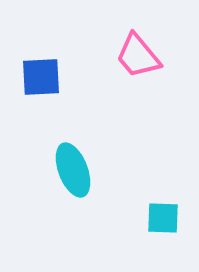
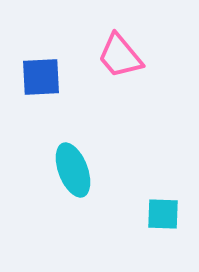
pink trapezoid: moved 18 px left
cyan square: moved 4 px up
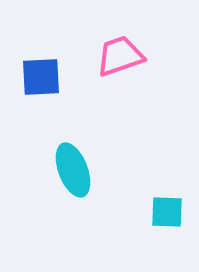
pink trapezoid: rotated 111 degrees clockwise
cyan square: moved 4 px right, 2 px up
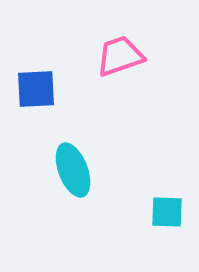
blue square: moved 5 px left, 12 px down
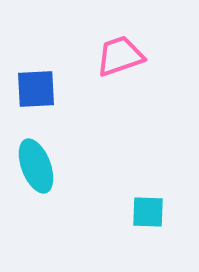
cyan ellipse: moved 37 px left, 4 px up
cyan square: moved 19 px left
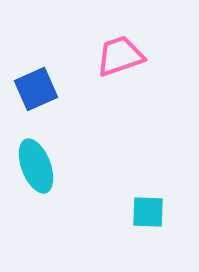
blue square: rotated 21 degrees counterclockwise
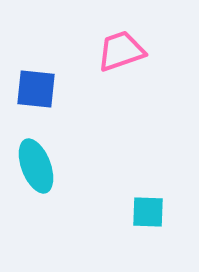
pink trapezoid: moved 1 px right, 5 px up
blue square: rotated 30 degrees clockwise
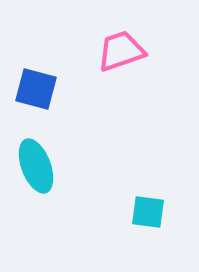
blue square: rotated 9 degrees clockwise
cyan square: rotated 6 degrees clockwise
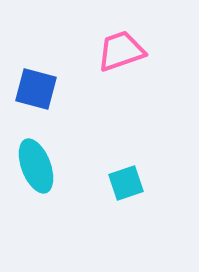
cyan square: moved 22 px left, 29 px up; rotated 27 degrees counterclockwise
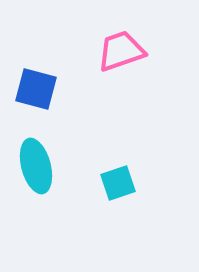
cyan ellipse: rotated 6 degrees clockwise
cyan square: moved 8 px left
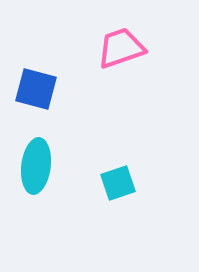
pink trapezoid: moved 3 px up
cyan ellipse: rotated 22 degrees clockwise
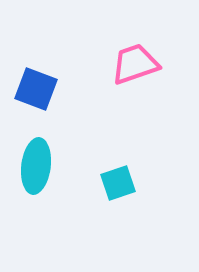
pink trapezoid: moved 14 px right, 16 px down
blue square: rotated 6 degrees clockwise
